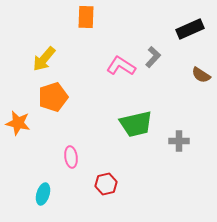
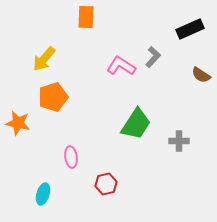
green trapezoid: rotated 44 degrees counterclockwise
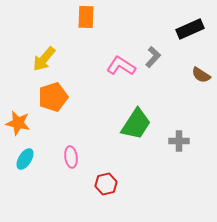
cyan ellipse: moved 18 px left, 35 px up; rotated 15 degrees clockwise
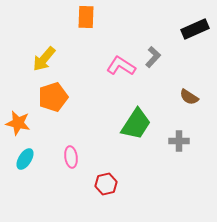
black rectangle: moved 5 px right
brown semicircle: moved 12 px left, 22 px down
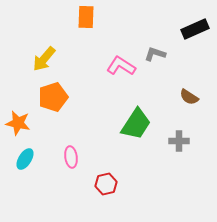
gray L-shape: moved 2 px right, 3 px up; rotated 115 degrees counterclockwise
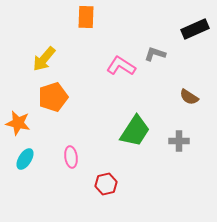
green trapezoid: moved 1 px left, 7 px down
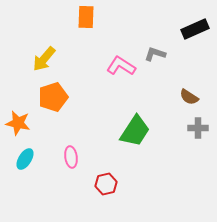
gray cross: moved 19 px right, 13 px up
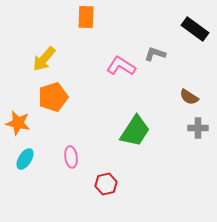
black rectangle: rotated 60 degrees clockwise
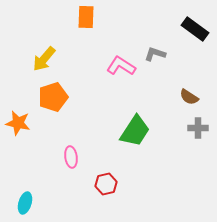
cyan ellipse: moved 44 px down; rotated 15 degrees counterclockwise
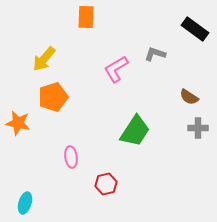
pink L-shape: moved 5 px left, 3 px down; rotated 64 degrees counterclockwise
